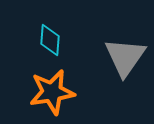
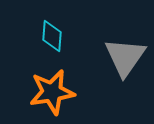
cyan diamond: moved 2 px right, 4 px up
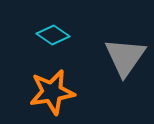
cyan diamond: moved 1 px right, 1 px up; rotated 60 degrees counterclockwise
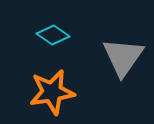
gray triangle: moved 2 px left
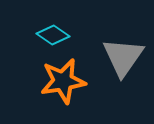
orange star: moved 11 px right, 11 px up
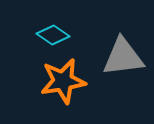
gray triangle: rotated 48 degrees clockwise
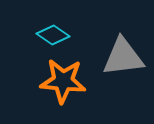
orange star: rotated 15 degrees clockwise
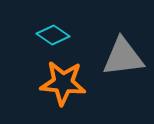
orange star: moved 2 px down
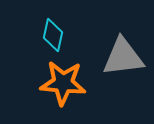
cyan diamond: rotated 68 degrees clockwise
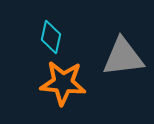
cyan diamond: moved 2 px left, 2 px down
